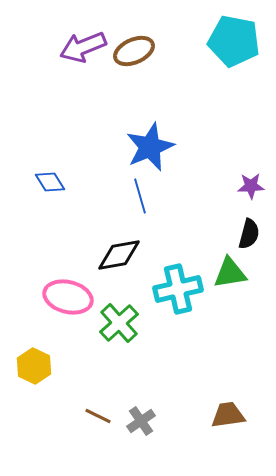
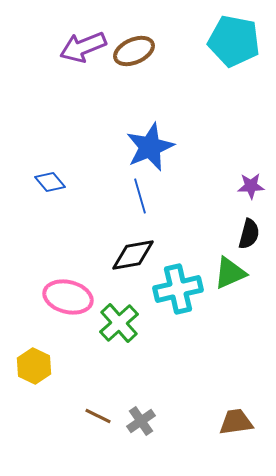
blue diamond: rotated 8 degrees counterclockwise
black diamond: moved 14 px right
green triangle: rotated 15 degrees counterclockwise
brown trapezoid: moved 8 px right, 7 px down
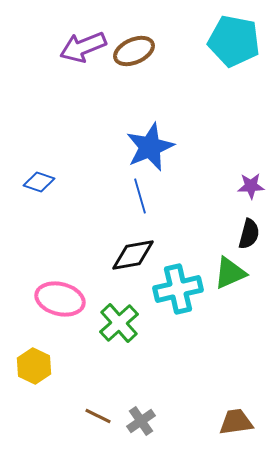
blue diamond: moved 11 px left; rotated 32 degrees counterclockwise
pink ellipse: moved 8 px left, 2 px down
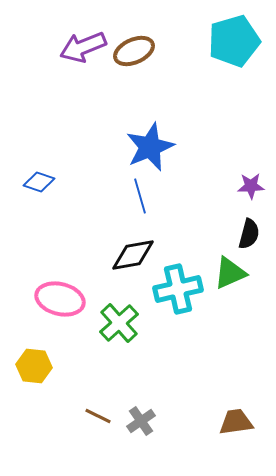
cyan pentagon: rotated 27 degrees counterclockwise
yellow hexagon: rotated 20 degrees counterclockwise
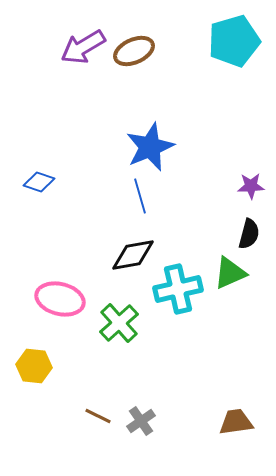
purple arrow: rotated 9 degrees counterclockwise
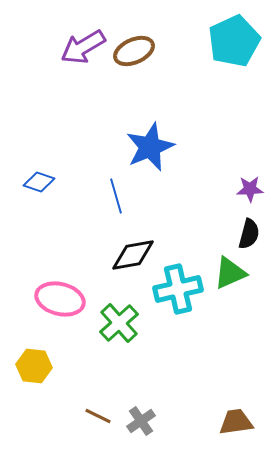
cyan pentagon: rotated 9 degrees counterclockwise
purple star: moved 1 px left, 3 px down
blue line: moved 24 px left
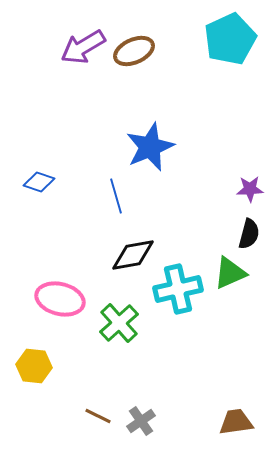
cyan pentagon: moved 4 px left, 2 px up
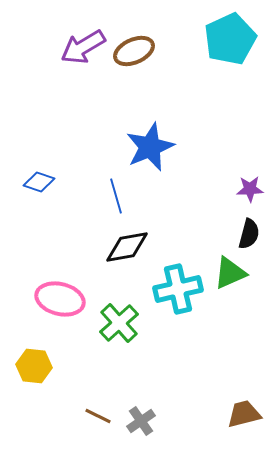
black diamond: moved 6 px left, 8 px up
brown trapezoid: moved 8 px right, 8 px up; rotated 6 degrees counterclockwise
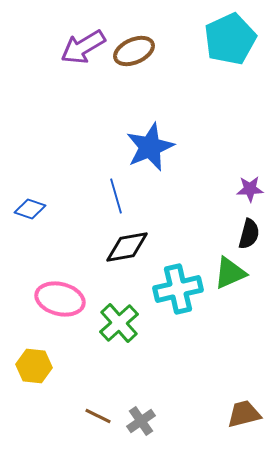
blue diamond: moved 9 px left, 27 px down
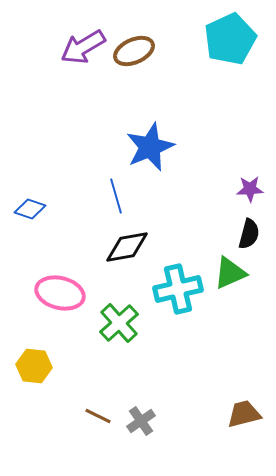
pink ellipse: moved 6 px up
